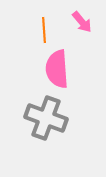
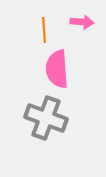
pink arrow: rotated 45 degrees counterclockwise
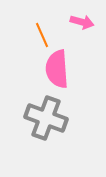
pink arrow: rotated 10 degrees clockwise
orange line: moved 2 px left, 5 px down; rotated 20 degrees counterclockwise
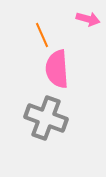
pink arrow: moved 6 px right, 3 px up
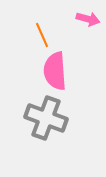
pink semicircle: moved 2 px left, 2 px down
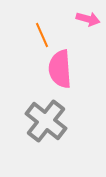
pink semicircle: moved 5 px right, 2 px up
gray cross: moved 3 px down; rotated 18 degrees clockwise
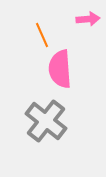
pink arrow: rotated 20 degrees counterclockwise
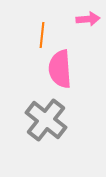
orange line: rotated 30 degrees clockwise
gray cross: moved 1 px up
